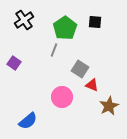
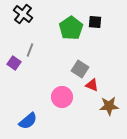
black cross: moved 1 px left, 6 px up; rotated 18 degrees counterclockwise
green pentagon: moved 6 px right
gray line: moved 24 px left
brown star: rotated 24 degrees clockwise
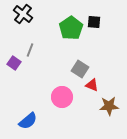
black square: moved 1 px left
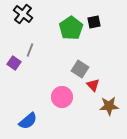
black square: rotated 16 degrees counterclockwise
red triangle: moved 1 px right; rotated 24 degrees clockwise
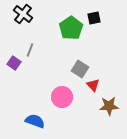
black square: moved 4 px up
blue semicircle: moved 7 px right; rotated 120 degrees counterclockwise
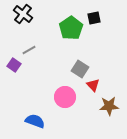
gray line: moved 1 px left; rotated 40 degrees clockwise
purple square: moved 2 px down
pink circle: moved 3 px right
